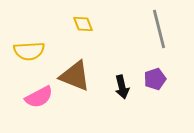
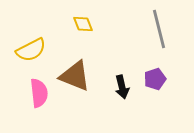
yellow semicircle: moved 2 px right, 1 px up; rotated 24 degrees counterclockwise
pink semicircle: moved 4 px up; rotated 68 degrees counterclockwise
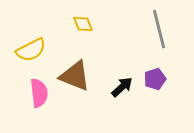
black arrow: rotated 120 degrees counterclockwise
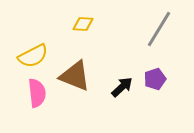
yellow diamond: rotated 65 degrees counterclockwise
gray line: rotated 45 degrees clockwise
yellow semicircle: moved 2 px right, 6 px down
pink semicircle: moved 2 px left
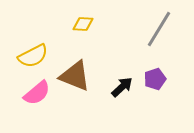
pink semicircle: rotated 56 degrees clockwise
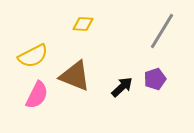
gray line: moved 3 px right, 2 px down
pink semicircle: moved 2 px down; rotated 24 degrees counterclockwise
